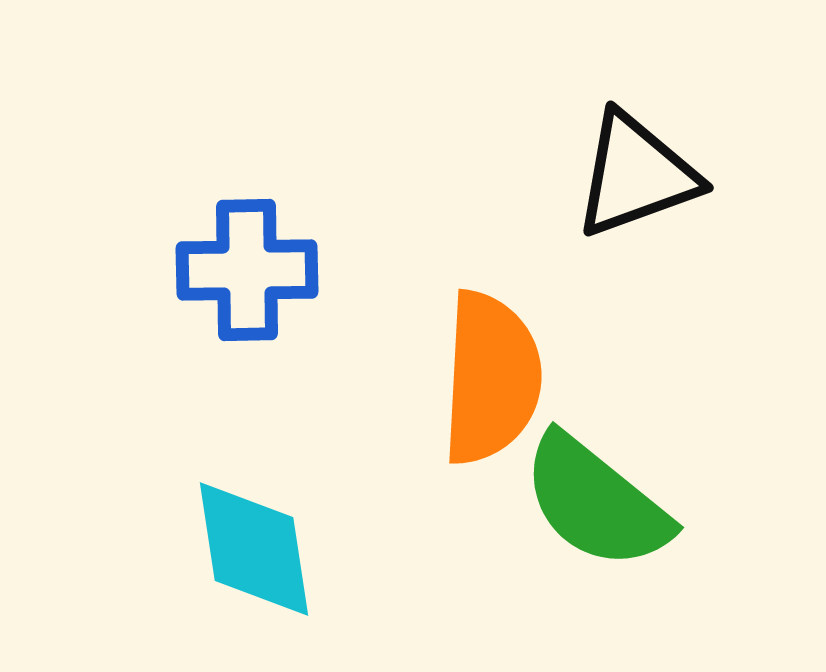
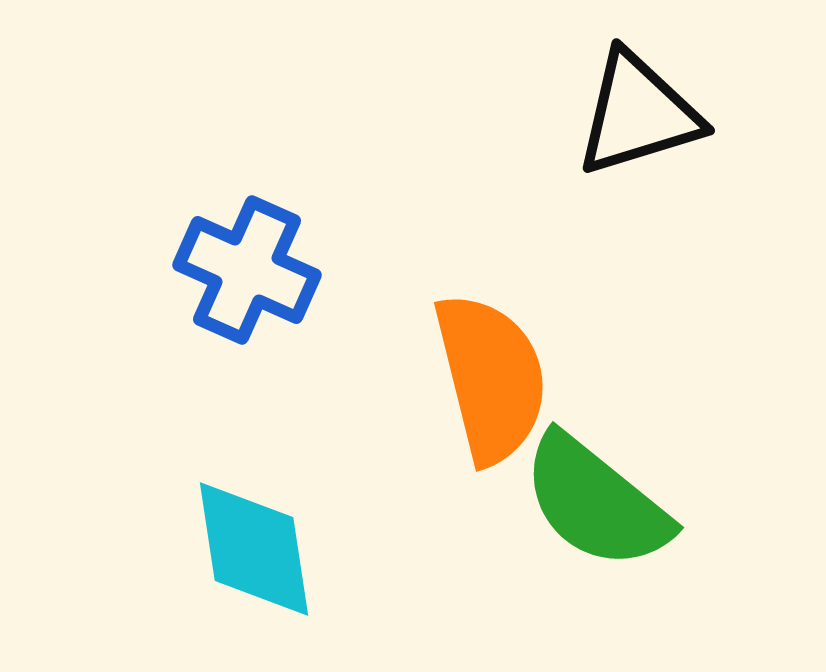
black triangle: moved 2 px right, 61 px up; rotated 3 degrees clockwise
blue cross: rotated 25 degrees clockwise
orange semicircle: rotated 17 degrees counterclockwise
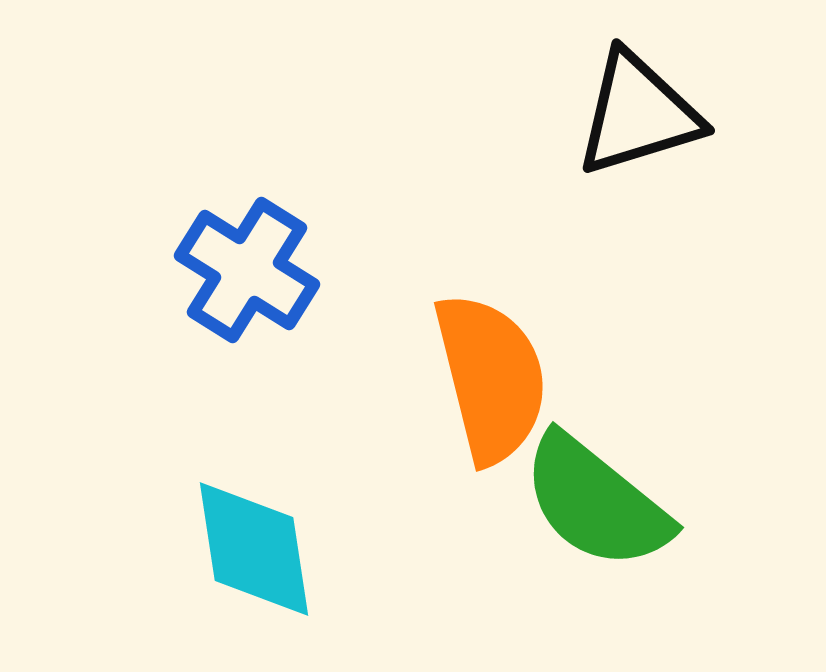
blue cross: rotated 8 degrees clockwise
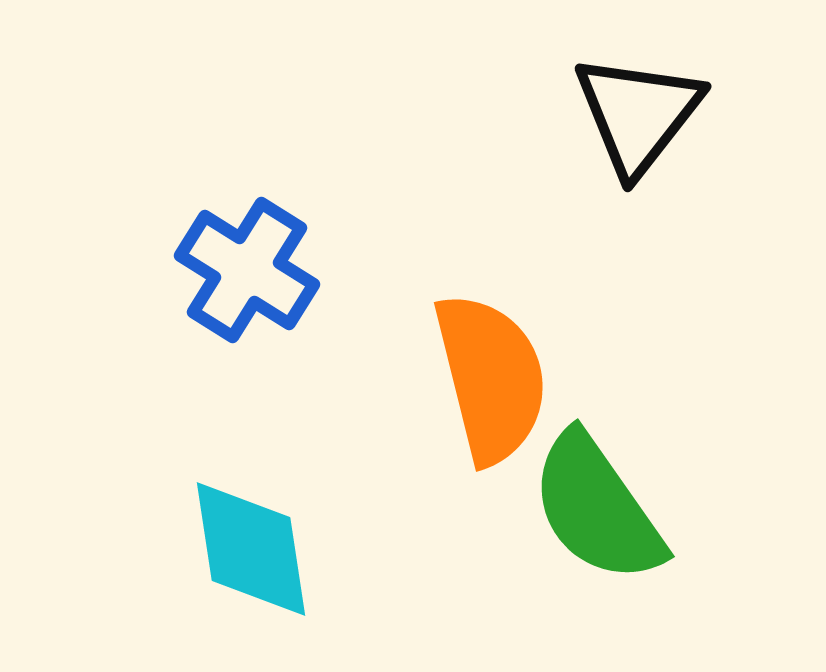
black triangle: rotated 35 degrees counterclockwise
green semicircle: moved 1 px right, 6 px down; rotated 16 degrees clockwise
cyan diamond: moved 3 px left
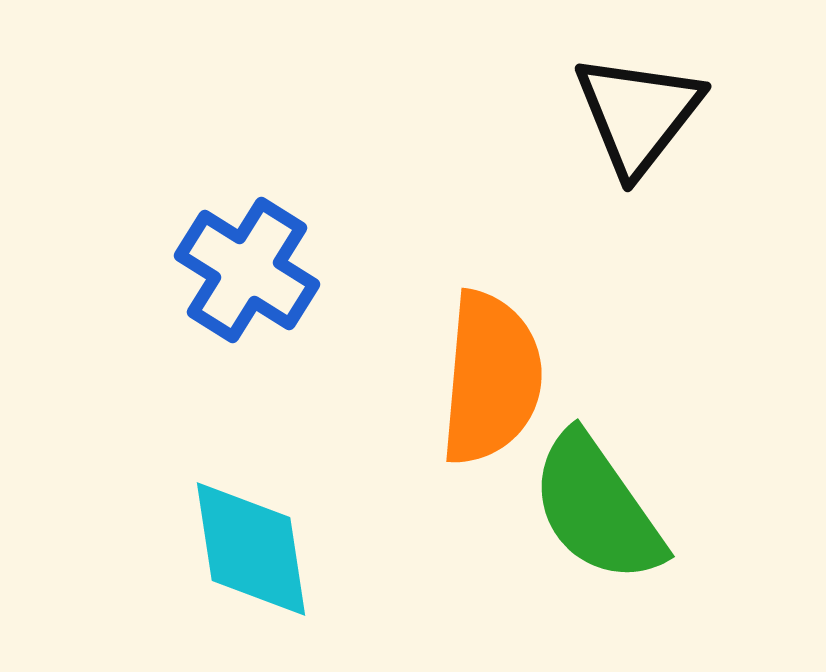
orange semicircle: rotated 19 degrees clockwise
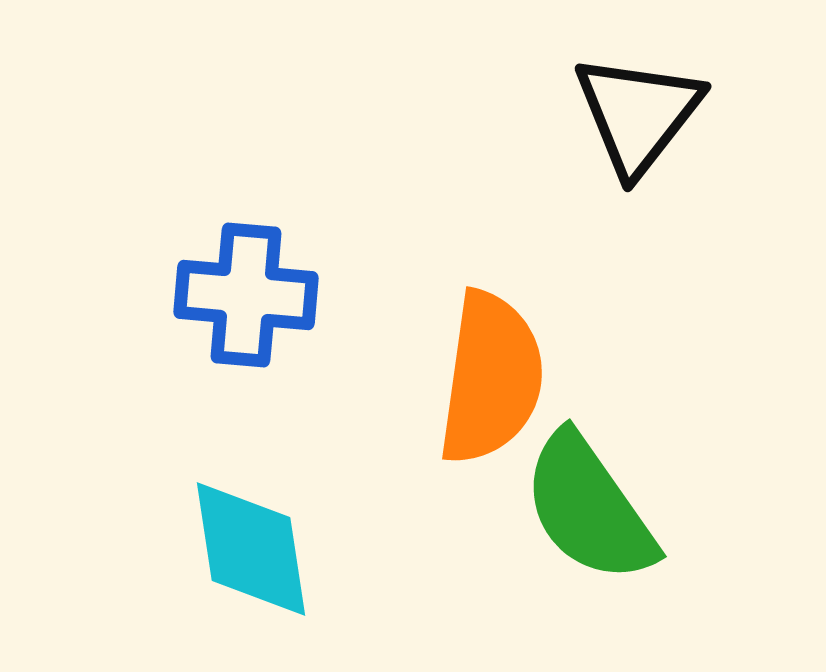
blue cross: moved 1 px left, 25 px down; rotated 27 degrees counterclockwise
orange semicircle: rotated 3 degrees clockwise
green semicircle: moved 8 px left
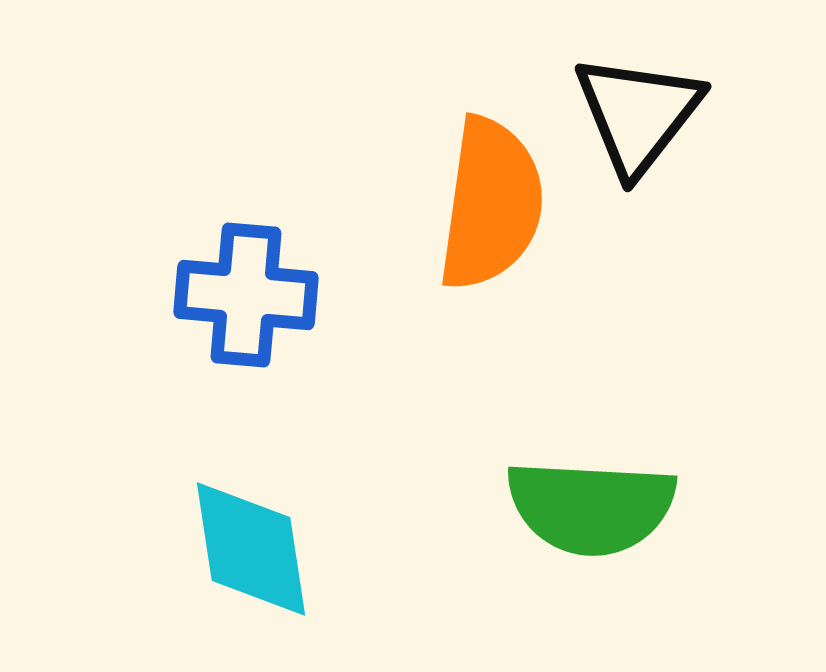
orange semicircle: moved 174 px up
green semicircle: moved 2 px right, 1 px up; rotated 52 degrees counterclockwise
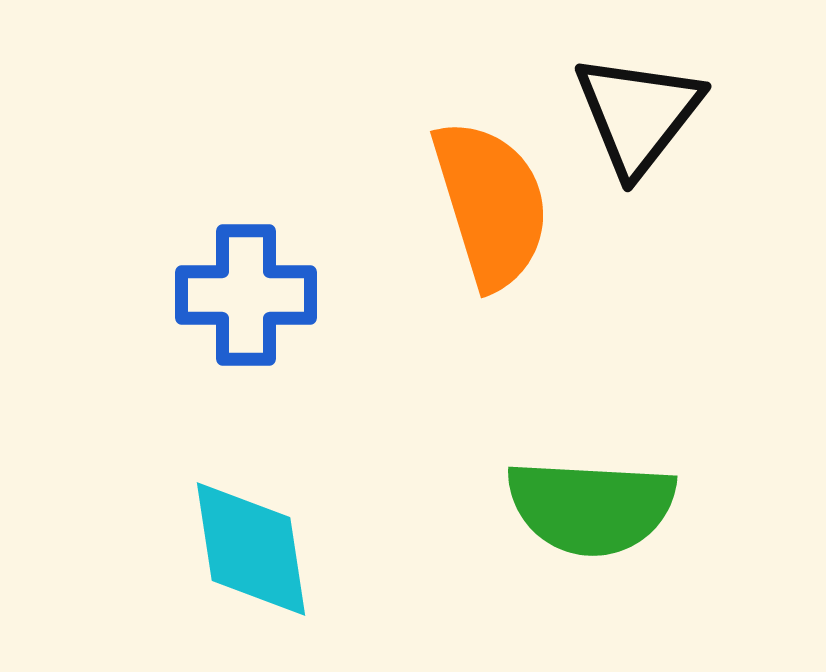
orange semicircle: rotated 25 degrees counterclockwise
blue cross: rotated 5 degrees counterclockwise
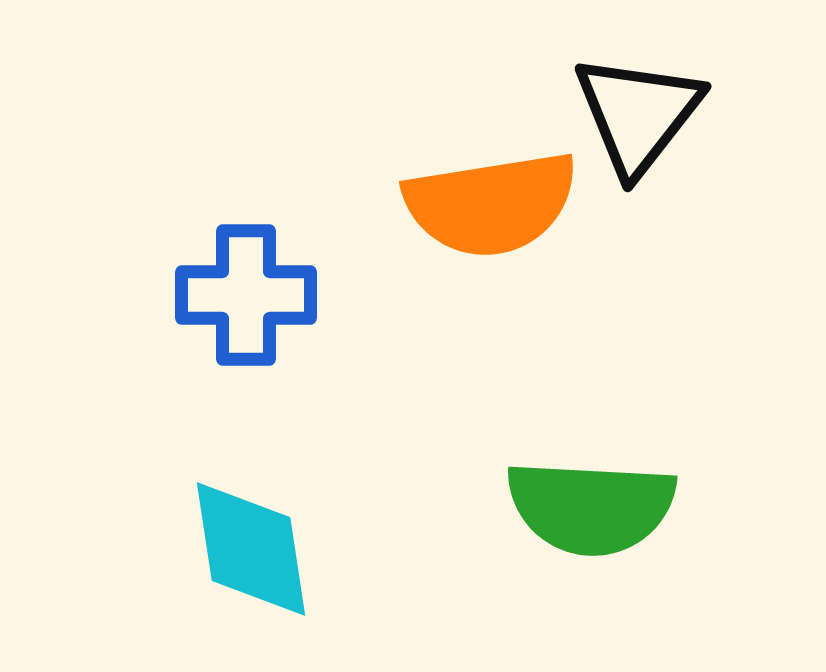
orange semicircle: rotated 98 degrees clockwise
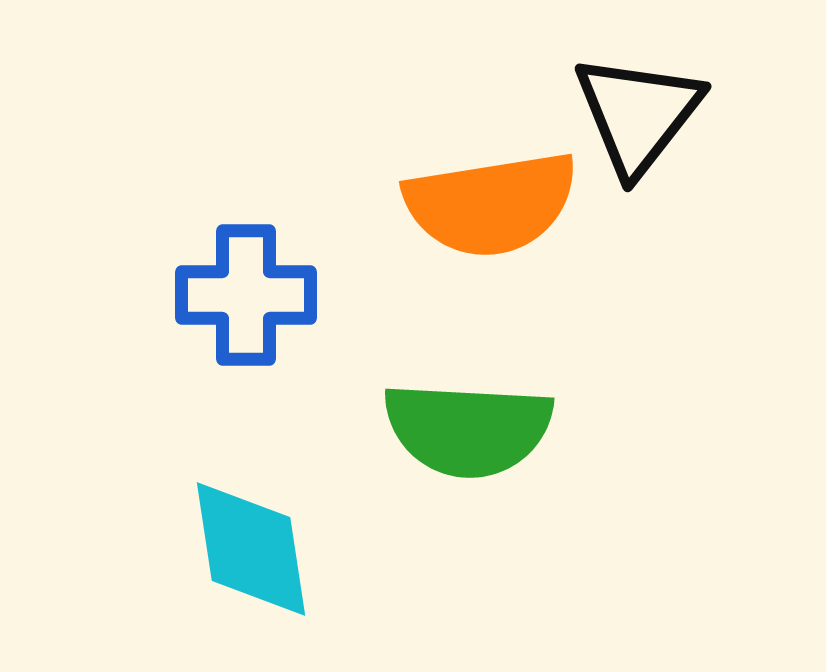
green semicircle: moved 123 px left, 78 px up
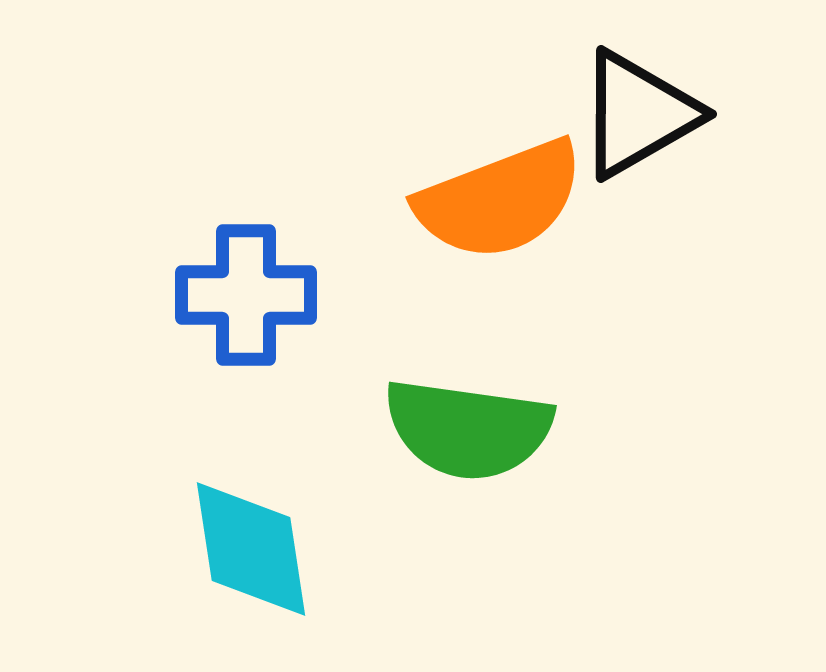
black triangle: rotated 22 degrees clockwise
orange semicircle: moved 9 px right, 4 px up; rotated 12 degrees counterclockwise
green semicircle: rotated 5 degrees clockwise
